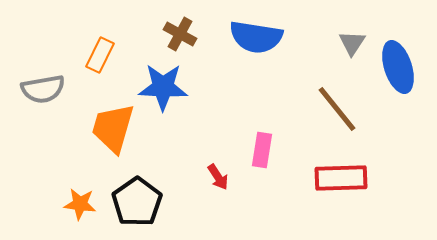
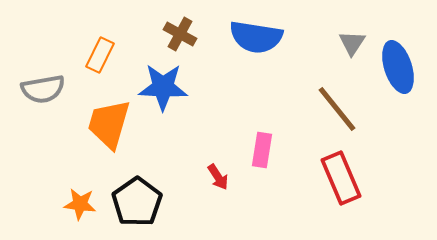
orange trapezoid: moved 4 px left, 4 px up
red rectangle: rotated 69 degrees clockwise
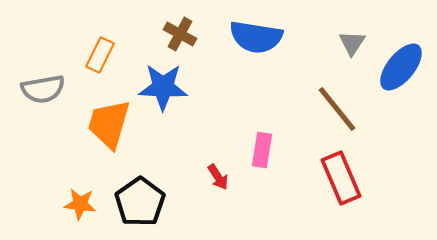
blue ellipse: moved 3 px right; rotated 57 degrees clockwise
black pentagon: moved 3 px right
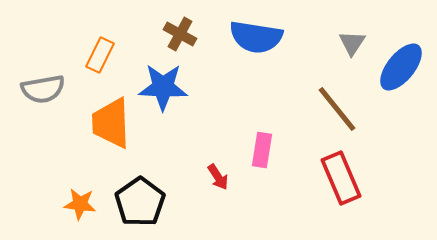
orange trapezoid: moved 2 px right, 1 px up; rotated 18 degrees counterclockwise
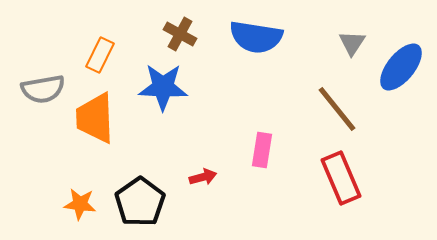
orange trapezoid: moved 16 px left, 5 px up
red arrow: moved 15 px left; rotated 72 degrees counterclockwise
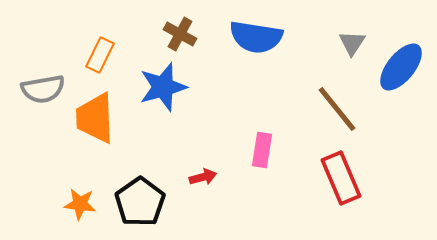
blue star: rotated 18 degrees counterclockwise
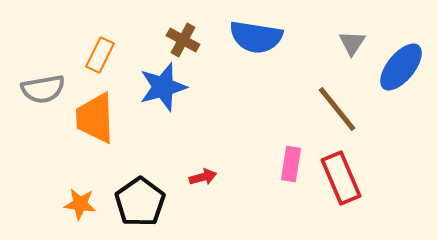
brown cross: moved 3 px right, 6 px down
pink rectangle: moved 29 px right, 14 px down
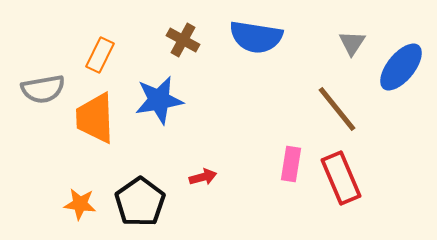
blue star: moved 4 px left, 13 px down; rotated 6 degrees clockwise
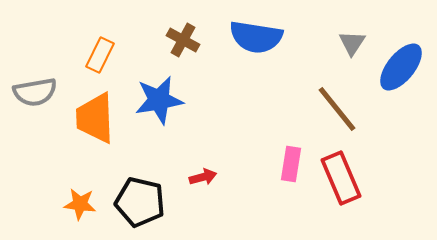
gray semicircle: moved 8 px left, 3 px down
black pentagon: rotated 24 degrees counterclockwise
